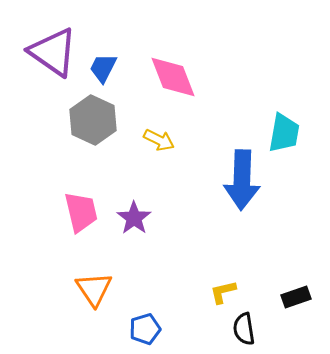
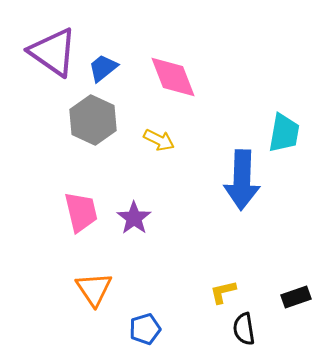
blue trapezoid: rotated 24 degrees clockwise
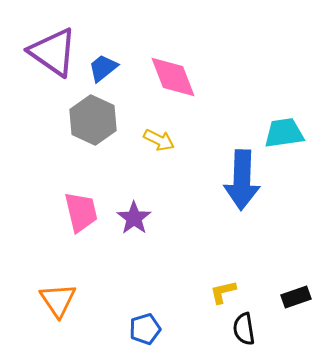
cyan trapezoid: rotated 108 degrees counterclockwise
orange triangle: moved 36 px left, 11 px down
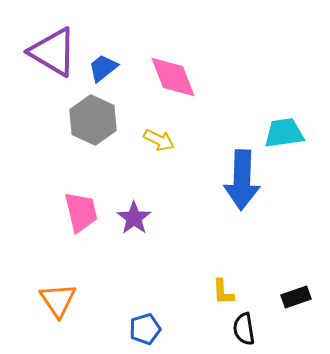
purple triangle: rotated 4 degrees counterclockwise
yellow L-shape: rotated 80 degrees counterclockwise
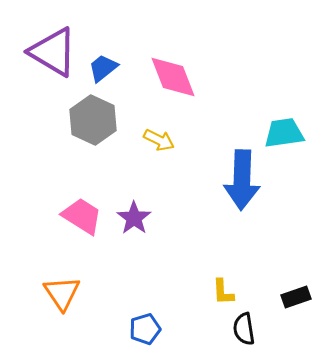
pink trapezoid: moved 1 px right, 4 px down; rotated 45 degrees counterclockwise
orange triangle: moved 4 px right, 7 px up
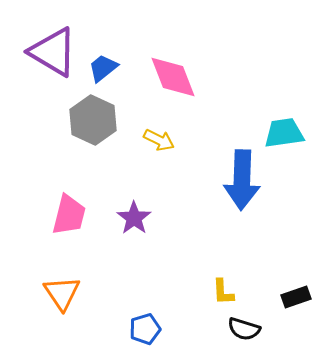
pink trapezoid: moved 13 px left, 1 px up; rotated 72 degrees clockwise
black semicircle: rotated 64 degrees counterclockwise
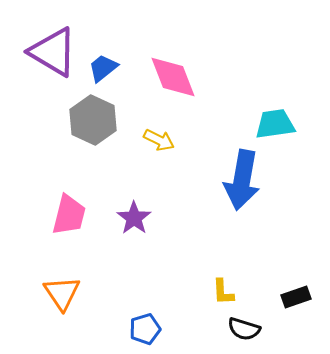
cyan trapezoid: moved 9 px left, 9 px up
blue arrow: rotated 8 degrees clockwise
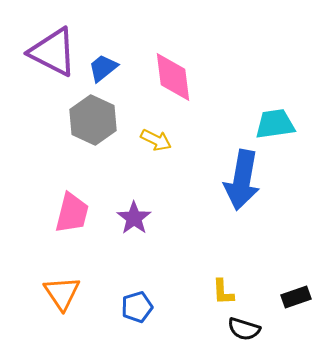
purple triangle: rotated 4 degrees counterclockwise
pink diamond: rotated 14 degrees clockwise
yellow arrow: moved 3 px left
pink trapezoid: moved 3 px right, 2 px up
blue pentagon: moved 8 px left, 22 px up
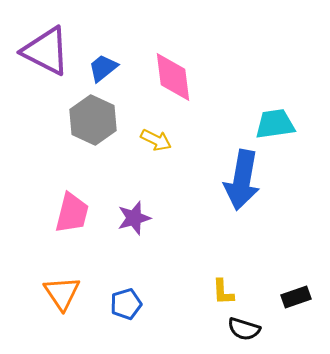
purple triangle: moved 7 px left, 1 px up
purple star: rotated 20 degrees clockwise
blue pentagon: moved 11 px left, 3 px up
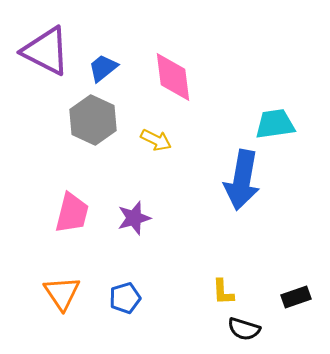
blue pentagon: moved 1 px left, 6 px up
